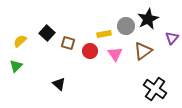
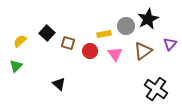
purple triangle: moved 2 px left, 6 px down
black cross: moved 1 px right
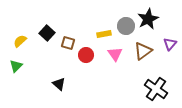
red circle: moved 4 px left, 4 px down
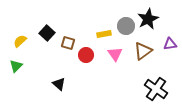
purple triangle: rotated 40 degrees clockwise
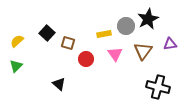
yellow semicircle: moved 3 px left
brown triangle: rotated 18 degrees counterclockwise
red circle: moved 4 px down
black cross: moved 2 px right, 2 px up; rotated 20 degrees counterclockwise
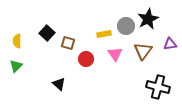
yellow semicircle: rotated 48 degrees counterclockwise
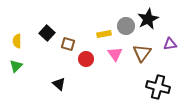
brown square: moved 1 px down
brown triangle: moved 1 px left, 2 px down
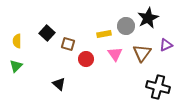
black star: moved 1 px up
purple triangle: moved 4 px left, 1 px down; rotated 16 degrees counterclockwise
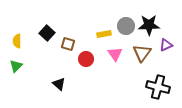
black star: moved 1 px right, 7 px down; rotated 25 degrees clockwise
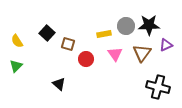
yellow semicircle: rotated 32 degrees counterclockwise
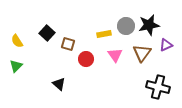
black star: rotated 10 degrees counterclockwise
pink triangle: moved 1 px down
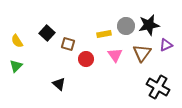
black cross: rotated 15 degrees clockwise
